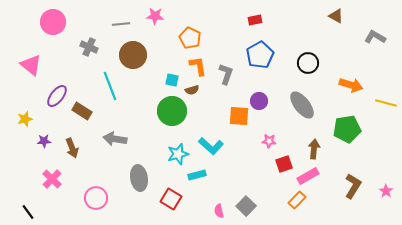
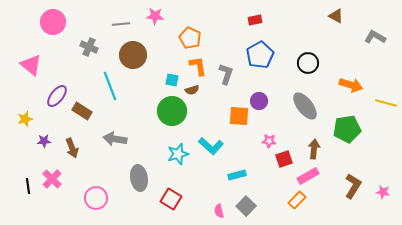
gray ellipse at (302, 105): moved 3 px right, 1 px down
red square at (284, 164): moved 5 px up
cyan rectangle at (197, 175): moved 40 px right
pink star at (386, 191): moved 3 px left, 1 px down; rotated 24 degrees counterclockwise
black line at (28, 212): moved 26 px up; rotated 28 degrees clockwise
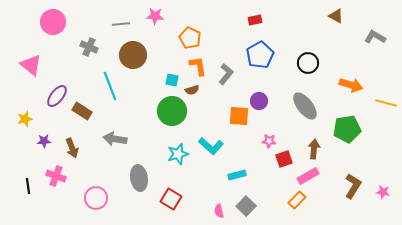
gray L-shape at (226, 74): rotated 20 degrees clockwise
pink cross at (52, 179): moved 4 px right, 3 px up; rotated 24 degrees counterclockwise
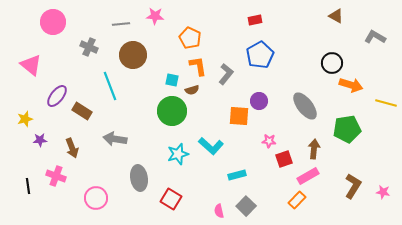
black circle at (308, 63): moved 24 px right
purple star at (44, 141): moved 4 px left, 1 px up
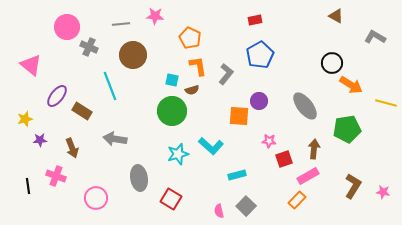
pink circle at (53, 22): moved 14 px right, 5 px down
orange arrow at (351, 85): rotated 15 degrees clockwise
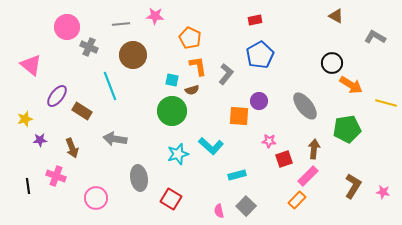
pink rectangle at (308, 176): rotated 15 degrees counterclockwise
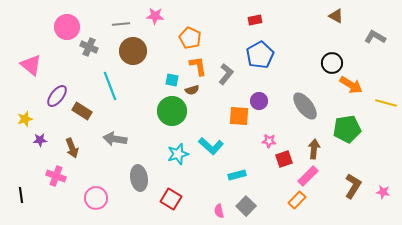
brown circle at (133, 55): moved 4 px up
black line at (28, 186): moved 7 px left, 9 px down
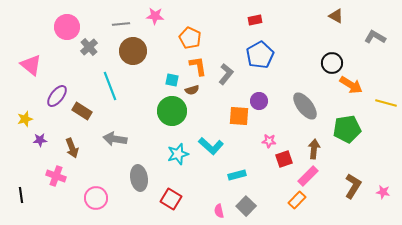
gray cross at (89, 47): rotated 24 degrees clockwise
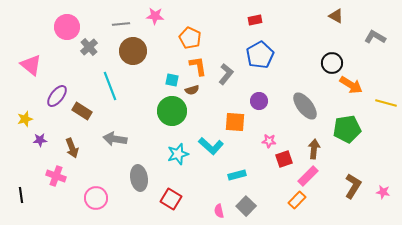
orange square at (239, 116): moved 4 px left, 6 px down
